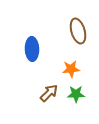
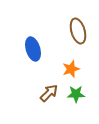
blue ellipse: moved 1 px right; rotated 15 degrees counterclockwise
orange star: rotated 12 degrees counterclockwise
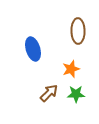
brown ellipse: rotated 15 degrees clockwise
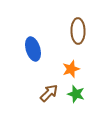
green star: rotated 18 degrees clockwise
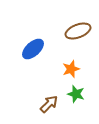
brown ellipse: rotated 70 degrees clockwise
blue ellipse: rotated 65 degrees clockwise
brown arrow: moved 11 px down
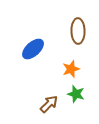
brown ellipse: rotated 70 degrees counterclockwise
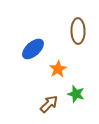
orange star: moved 13 px left; rotated 12 degrees counterclockwise
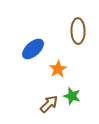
green star: moved 4 px left, 2 px down
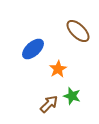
brown ellipse: rotated 45 degrees counterclockwise
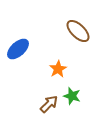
blue ellipse: moved 15 px left
